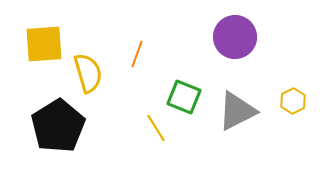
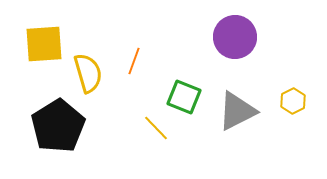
orange line: moved 3 px left, 7 px down
yellow line: rotated 12 degrees counterclockwise
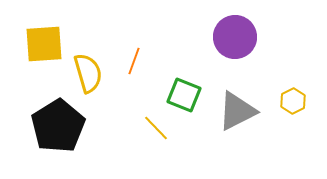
green square: moved 2 px up
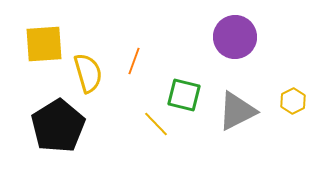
green square: rotated 8 degrees counterclockwise
yellow line: moved 4 px up
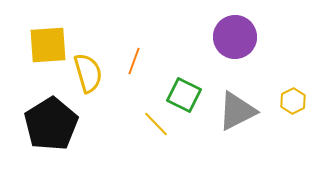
yellow square: moved 4 px right, 1 px down
green square: rotated 12 degrees clockwise
black pentagon: moved 7 px left, 2 px up
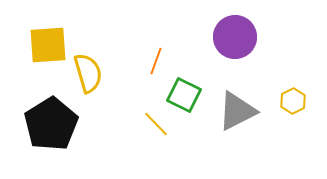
orange line: moved 22 px right
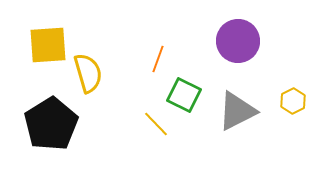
purple circle: moved 3 px right, 4 px down
orange line: moved 2 px right, 2 px up
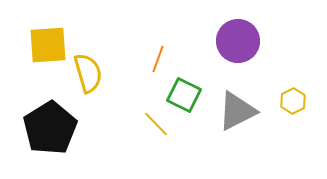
black pentagon: moved 1 px left, 4 px down
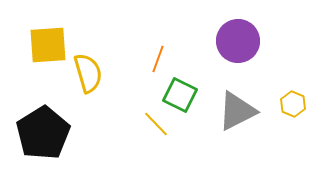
green square: moved 4 px left
yellow hexagon: moved 3 px down; rotated 10 degrees counterclockwise
black pentagon: moved 7 px left, 5 px down
